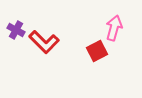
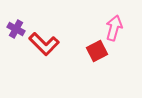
purple cross: moved 1 px up
red L-shape: moved 2 px down
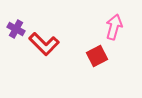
pink arrow: moved 1 px up
red square: moved 5 px down
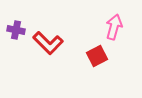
purple cross: moved 1 px down; rotated 18 degrees counterclockwise
red L-shape: moved 4 px right, 1 px up
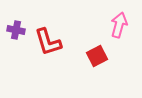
pink arrow: moved 5 px right, 2 px up
red L-shape: moved 1 px up; rotated 28 degrees clockwise
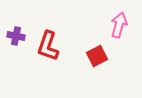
purple cross: moved 6 px down
red L-shape: moved 4 px down; rotated 36 degrees clockwise
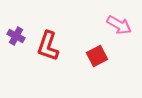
pink arrow: rotated 105 degrees clockwise
purple cross: rotated 18 degrees clockwise
